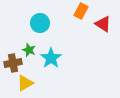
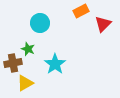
orange rectangle: rotated 35 degrees clockwise
red triangle: rotated 42 degrees clockwise
green star: moved 1 px left, 1 px up
cyan star: moved 4 px right, 6 px down
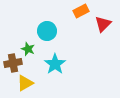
cyan circle: moved 7 px right, 8 px down
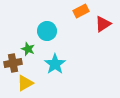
red triangle: rotated 12 degrees clockwise
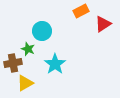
cyan circle: moved 5 px left
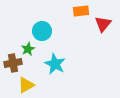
orange rectangle: rotated 21 degrees clockwise
red triangle: rotated 18 degrees counterclockwise
green star: rotated 24 degrees clockwise
cyan star: rotated 10 degrees counterclockwise
yellow triangle: moved 1 px right, 2 px down
